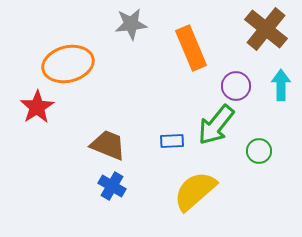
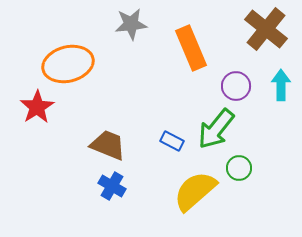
green arrow: moved 4 px down
blue rectangle: rotated 30 degrees clockwise
green circle: moved 20 px left, 17 px down
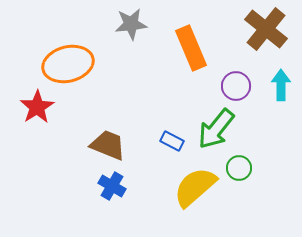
yellow semicircle: moved 4 px up
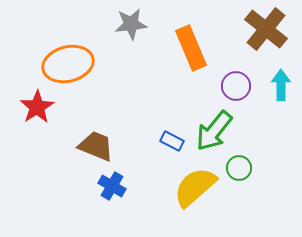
green arrow: moved 2 px left, 2 px down
brown trapezoid: moved 12 px left, 1 px down
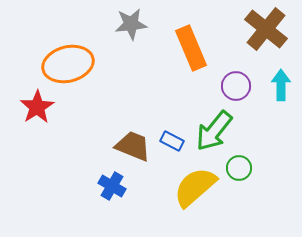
brown trapezoid: moved 37 px right
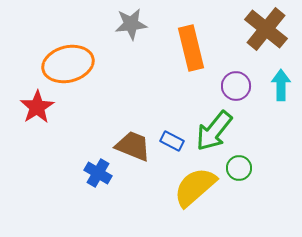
orange rectangle: rotated 9 degrees clockwise
blue cross: moved 14 px left, 13 px up
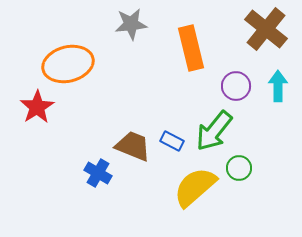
cyan arrow: moved 3 px left, 1 px down
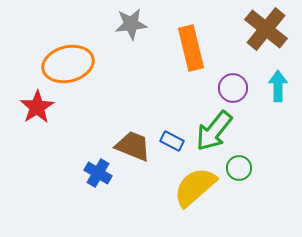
purple circle: moved 3 px left, 2 px down
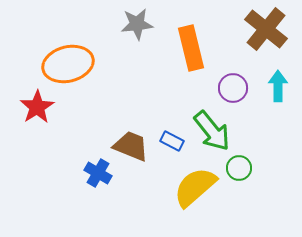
gray star: moved 6 px right
green arrow: moved 2 px left; rotated 78 degrees counterclockwise
brown trapezoid: moved 2 px left
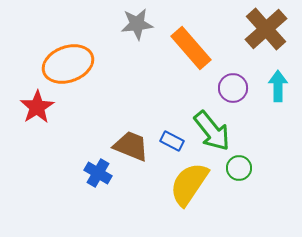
brown cross: rotated 9 degrees clockwise
orange rectangle: rotated 27 degrees counterclockwise
orange ellipse: rotated 6 degrees counterclockwise
yellow semicircle: moved 6 px left, 3 px up; rotated 15 degrees counterclockwise
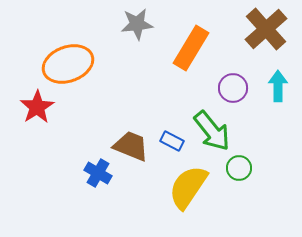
orange rectangle: rotated 72 degrees clockwise
yellow semicircle: moved 1 px left, 3 px down
